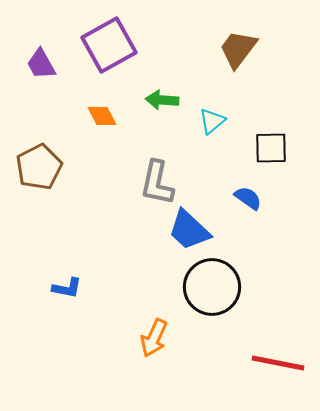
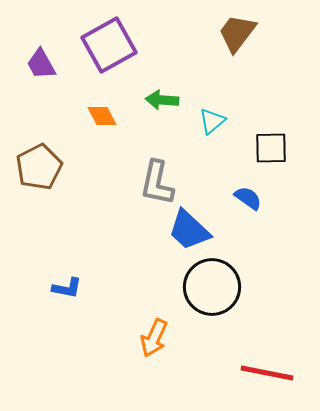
brown trapezoid: moved 1 px left, 16 px up
red line: moved 11 px left, 10 px down
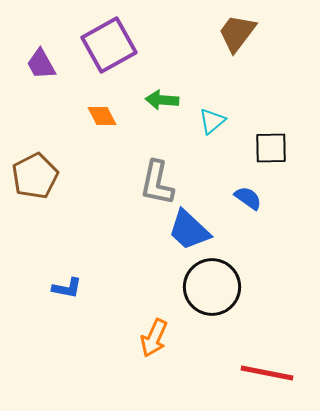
brown pentagon: moved 4 px left, 9 px down
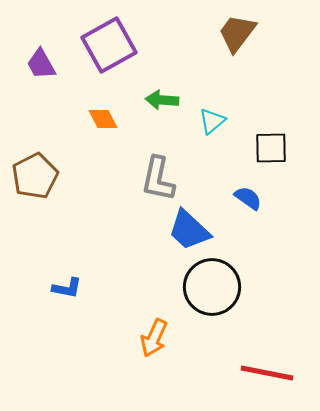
orange diamond: moved 1 px right, 3 px down
gray L-shape: moved 1 px right, 4 px up
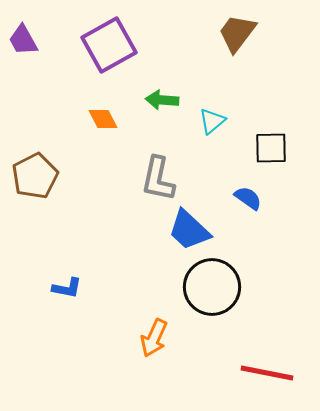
purple trapezoid: moved 18 px left, 24 px up
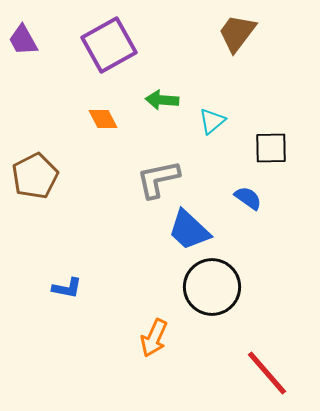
gray L-shape: rotated 66 degrees clockwise
red line: rotated 38 degrees clockwise
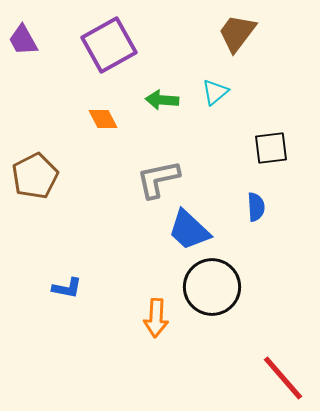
cyan triangle: moved 3 px right, 29 px up
black square: rotated 6 degrees counterclockwise
blue semicircle: moved 8 px right, 9 px down; rotated 52 degrees clockwise
orange arrow: moved 2 px right, 20 px up; rotated 21 degrees counterclockwise
red line: moved 16 px right, 5 px down
